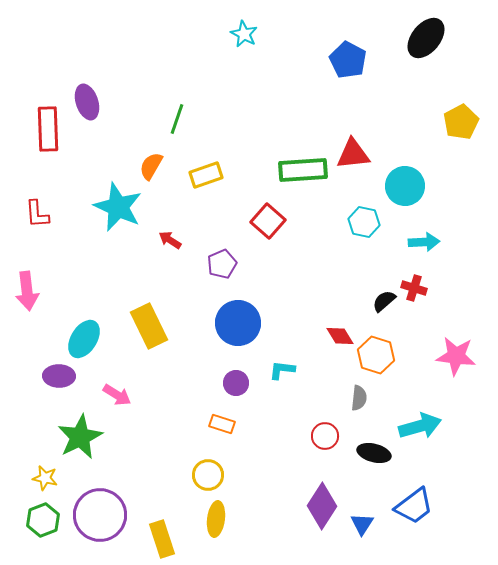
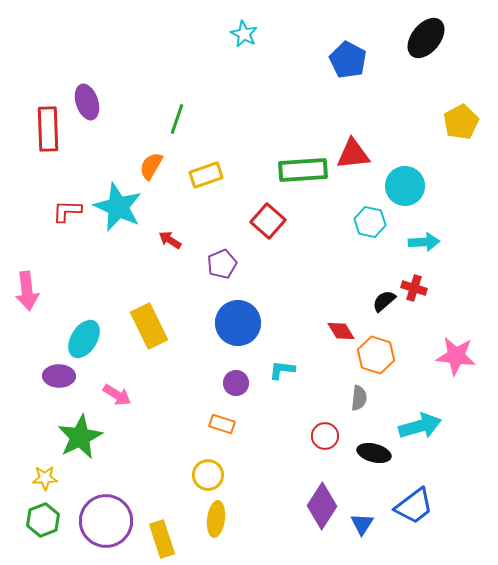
red L-shape at (37, 214): moved 30 px right, 3 px up; rotated 96 degrees clockwise
cyan hexagon at (364, 222): moved 6 px right
red diamond at (340, 336): moved 1 px right, 5 px up
yellow star at (45, 478): rotated 15 degrees counterclockwise
purple circle at (100, 515): moved 6 px right, 6 px down
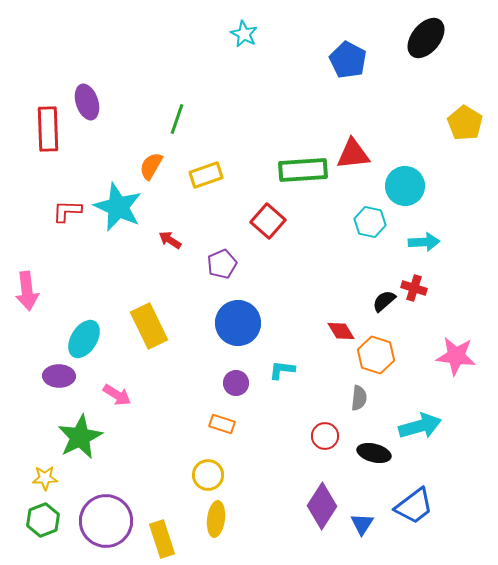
yellow pentagon at (461, 122): moved 4 px right, 1 px down; rotated 12 degrees counterclockwise
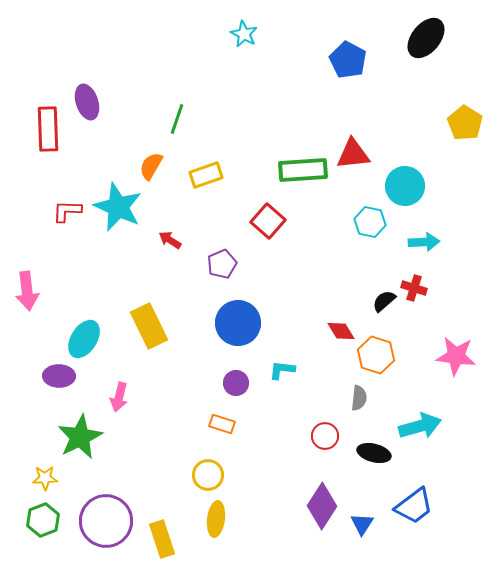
pink arrow at (117, 395): moved 2 px right, 2 px down; rotated 72 degrees clockwise
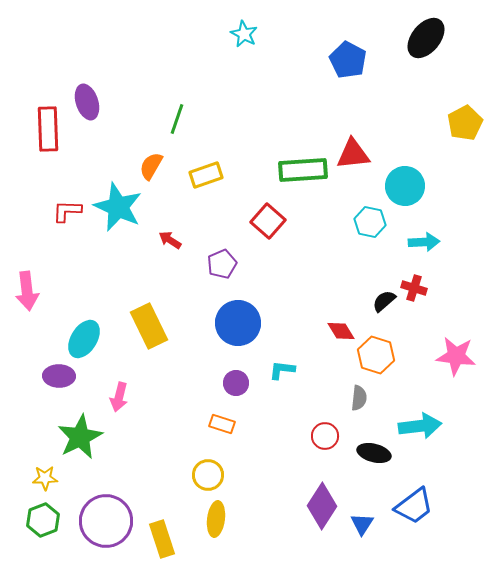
yellow pentagon at (465, 123): rotated 12 degrees clockwise
cyan arrow at (420, 426): rotated 9 degrees clockwise
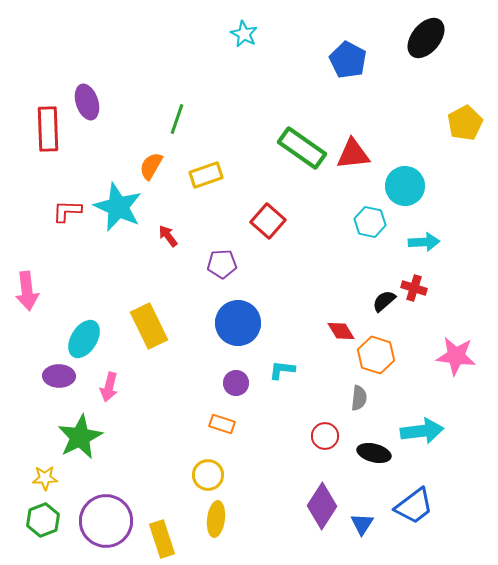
green rectangle at (303, 170): moved 1 px left, 22 px up; rotated 39 degrees clockwise
red arrow at (170, 240): moved 2 px left, 4 px up; rotated 20 degrees clockwise
purple pentagon at (222, 264): rotated 20 degrees clockwise
pink arrow at (119, 397): moved 10 px left, 10 px up
cyan arrow at (420, 426): moved 2 px right, 5 px down
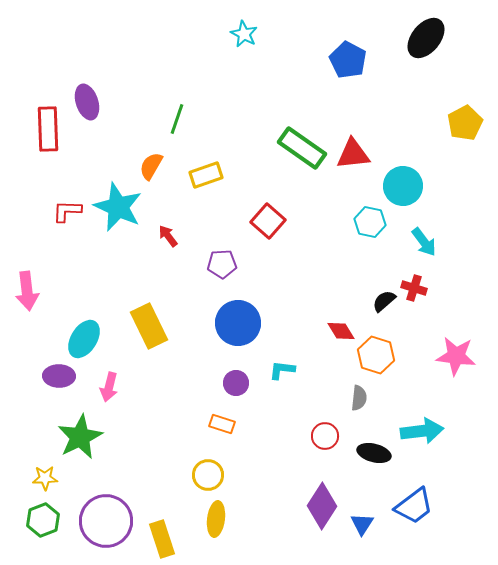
cyan circle at (405, 186): moved 2 px left
cyan arrow at (424, 242): rotated 56 degrees clockwise
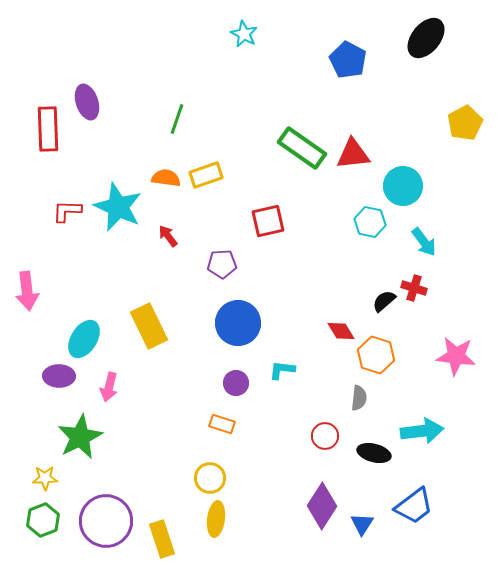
orange semicircle at (151, 166): moved 15 px right, 12 px down; rotated 68 degrees clockwise
red square at (268, 221): rotated 36 degrees clockwise
yellow circle at (208, 475): moved 2 px right, 3 px down
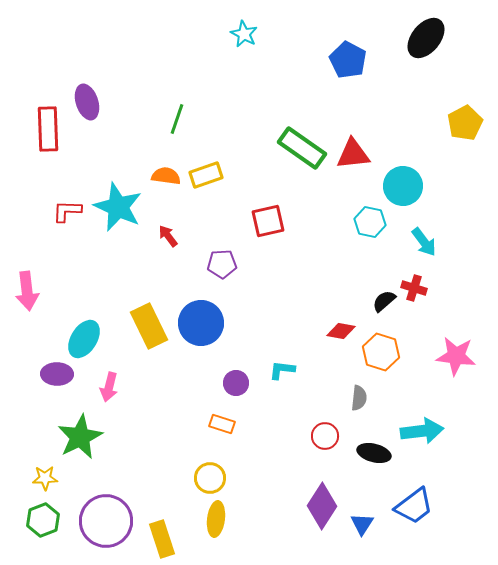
orange semicircle at (166, 178): moved 2 px up
blue circle at (238, 323): moved 37 px left
red diamond at (341, 331): rotated 48 degrees counterclockwise
orange hexagon at (376, 355): moved 5 px right, 3 px up
purple ellipse at (59, 376): moved 2 px left, 2 px up
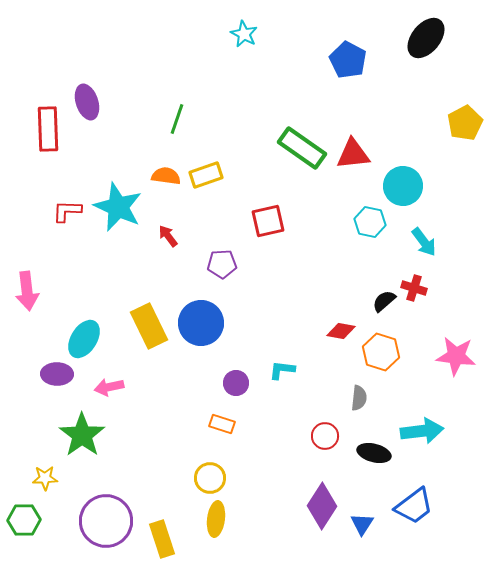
pink arrow at (109, 387): rotated 64 degrees clockwise
green star at (80, 437): moved 2 px right, 2 px up; rotated 9 degrees counterclockwise
green hexagon at (43, 520): moved 19 px left; rotated 20 degrees clockwise
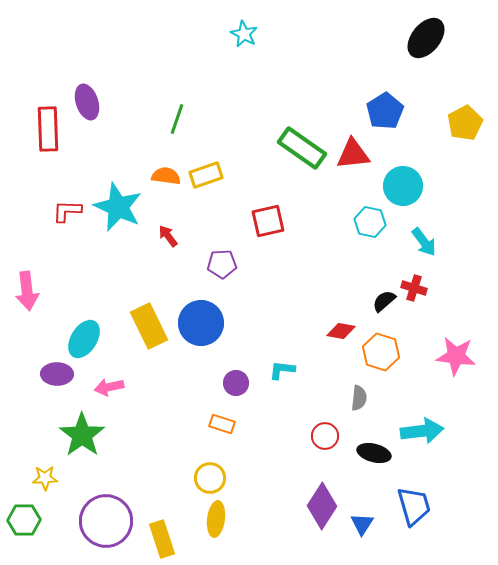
blue pentagon at (348, 60): moved 37 px right, 51 px down; rotated 12 degrees clockwise
blue trapezoid at (414, 506): rotated 69 degrees counterclockwise
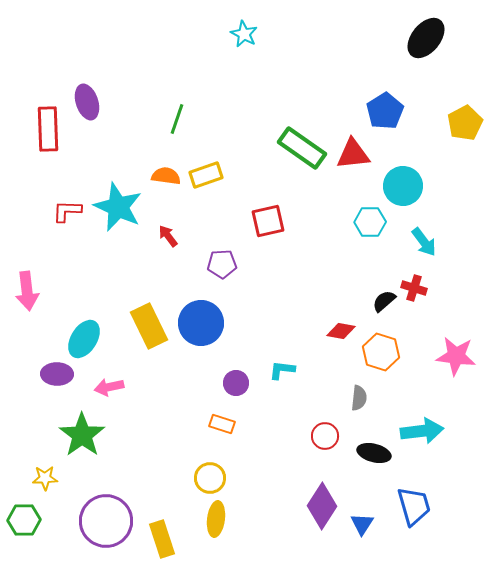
cyan hexagon at (370, 222): rotated 12 degrees counterclockwise
